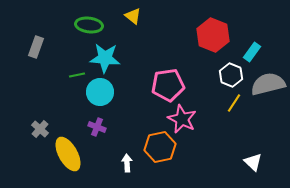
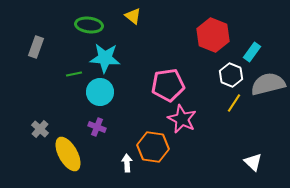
green line: moved 3 px left, 1 px up
orange hexagon: moved 7 px left; rotated 20 degrees clockwise
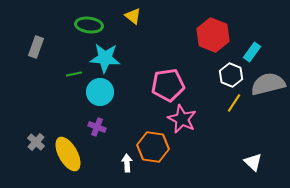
gray cross: moved 4 px left, 13 px down
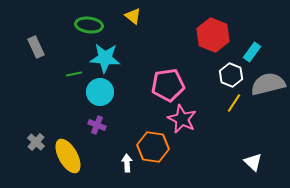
gray rectangle: rotated 45 degrees counterclockwise
purple cross: moved 2 px up
yellow ellipse: moved 2 px down
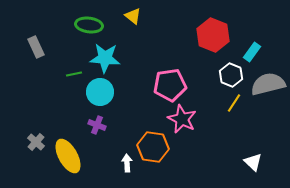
pink pentagon: moved 2 px right
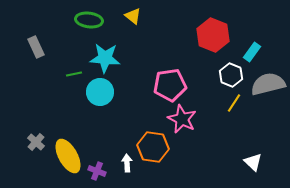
green ellipse: moved 5 px up
purple cross: moved 46 px down
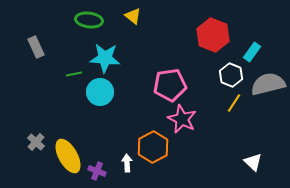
orange hexagon: rotated 24 degrees clockwise
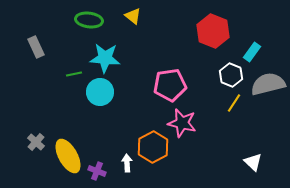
red hexagon: moved 4 px up
pink star: moved 4 px down; rotated 12 degrees counterclockwise
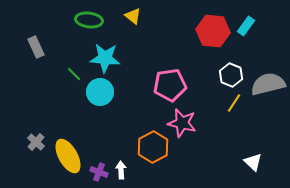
red hexagon: rotated 16 degrees counterclockwise
cyan rectangle: moved 6 px left, 26 px up
green line: rotated 56 degrees clockwise
white arrow: moved 6 px left, 7 px down
purple cross: moved 2 px right, 1 px down
